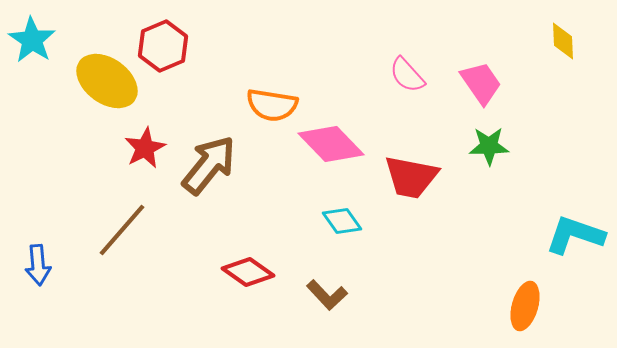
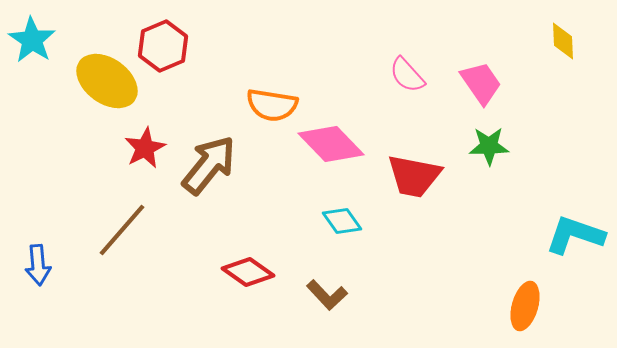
red trapezoid: moved 3 px right, 1 px up
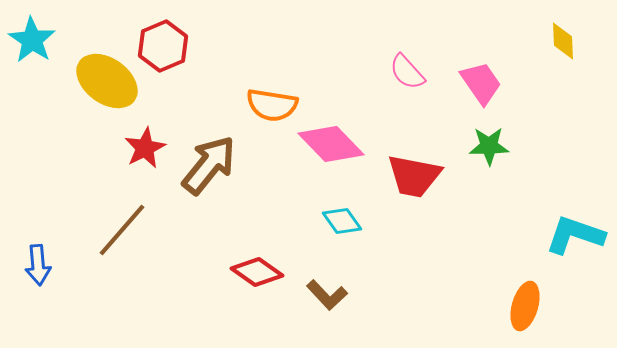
pink semicircle: moved 3 px up
red diamond: moved 9 px right
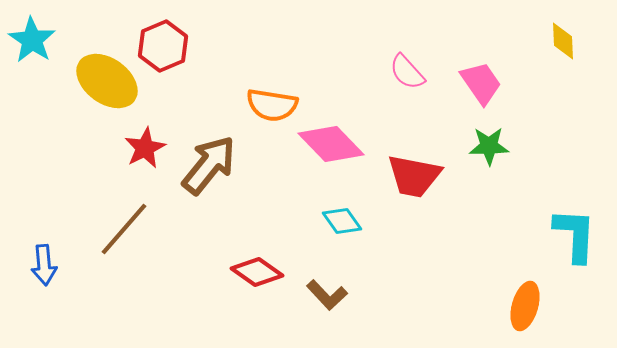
brown line: moved 2 px right, 1 px up
cyan L-shape: rotated 74 degrees clockwise
blue arrow: moved 6 px right
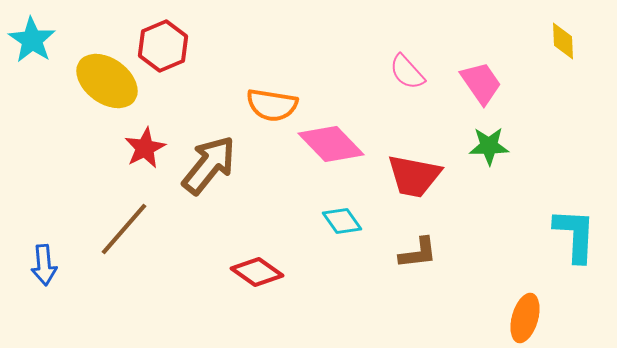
brown L-shape: moved 91 px right, 42 px up; rotated 54 degrees counterclockwise
orange ellipse: moved 12 px down
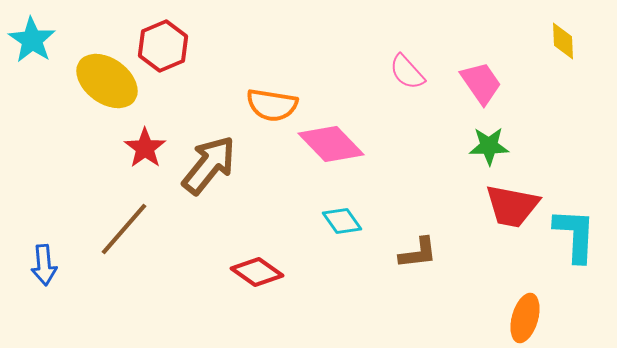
red star: rotated 9 degrees counterclockwise
red trapezoid: moved 98 px right, 30 px down
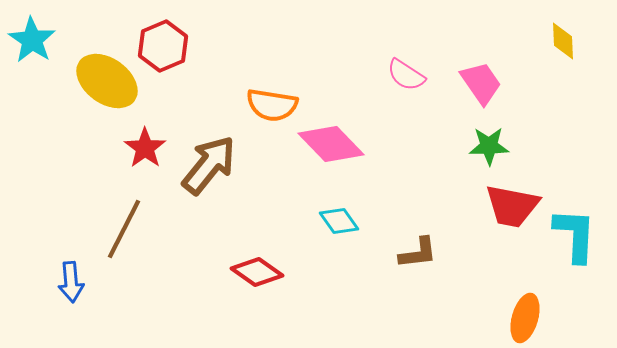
pink semicircle: moved 1 px left, 3 px down; rotated 15 degrees counterclockwise
cyan diamond: moved 3 px left
brown line: rotated 14 degrees counterclockwise
blue arrow: moved 27 px right, 17 px down
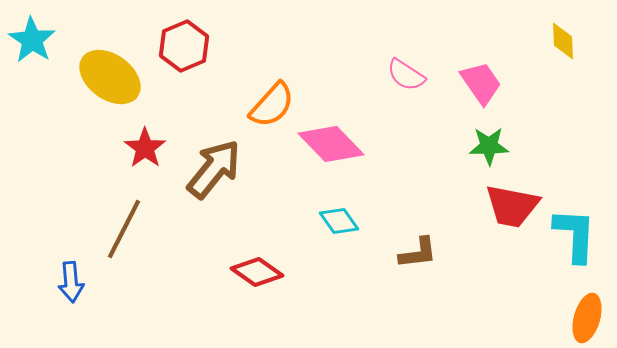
red hexagon: moved 21 px right
yellow ellipse: moved 3 px right, 4 px up
orange semicircle: rotated 57 degrees counterclockwise
brown arrow: moved 5 px right, 4 px down
orange ellipse: moved 62 px right
